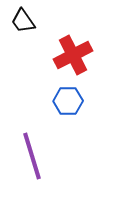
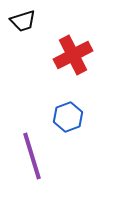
black trapezoid: rotated 72 degrees counterclockwise
blue hexagon: moved 16 px down; rotated 20 degrees counterclockwise
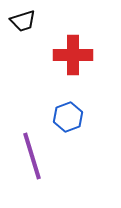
red cross: rotated 27 degrees clockwise
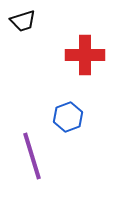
red cross: moved 12 px right
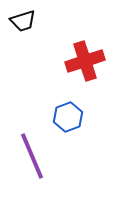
red cross: moved 6 px down; rotated 18 degrees counterclockwise
purple line: rotated 6 degrees counterclockwise
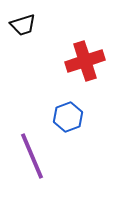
black trapezoid: moved 4 px down
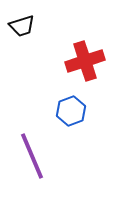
black trapezoid: moved 1 px left, 1 px down
blue hexagon: moved 3 px right, 6 px up
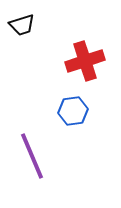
black trapezoid: moved 1 px up
blue hexagon: moved 2 px right; rotated 12 degrees clockwise
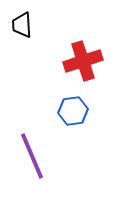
black trapezoid: rotated 104 degrees clockwise
red cross: moved 2 px left
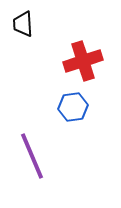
black trapezoid: moved 1 px right, 1 px up
blue hexagon: moved 4 px up
